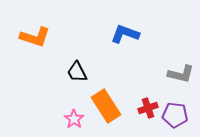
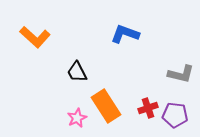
orange L-shape: rotated 24 degrees clockwise
pink star: moved 3 px right, 1 px up; rotated 12 degrees clockwise
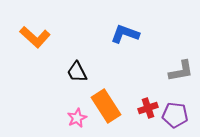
gray L-shape: moved 3 px up; rotated 24 degrees counterclockwise
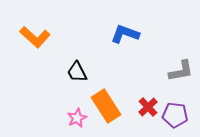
red cross: moved 1 px up; rotated 24 degrees counterclockwise
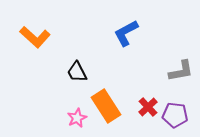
blue L-shape: moved 1 px right, 1 px up; rotated 48 degrees counterclockwise
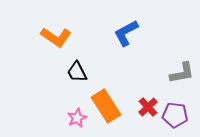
orange L-shape: moved 21 px right; rotated 8 degrees counterclockwise
gray L-shape: moved 1 px right, 2 px down
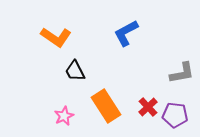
black trapezoid: moved 2 px left, 1 px up
pink star: moved 13 px left, 2 px up
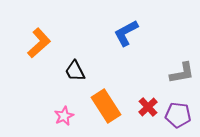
orange L-shape: moved 17 px left, 6 px down; rotated 76 degrees counterclockwise
purple pentagon: moved 3 px right
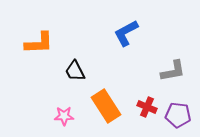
orange L-shape: rotated 40 degrees clockwise
gray L-shape: moved 9 px left, 2 px up
red cross: moved 1 px left; rotated 24 degrees counterclockwise
pink star: rotated 24 degrees clockwise
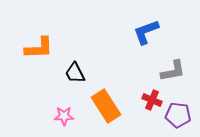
blue L-shape: moved 20 px right, 1 px up; rotated 8 degrees clockwise
orange L-shape: moved 5 px down
black trapezoid: moved 2 px down
red cross: moved 5 px right, 7 px up
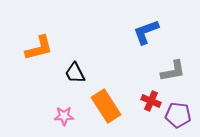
orange L-shape: rotated 12 degrees counterclockwise
red cross: moved 1 px left, 1 px down
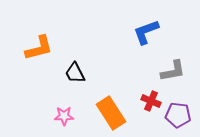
orange rectangle: moved 5 px right, 7 px down
